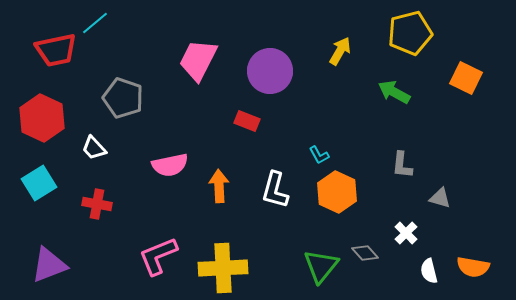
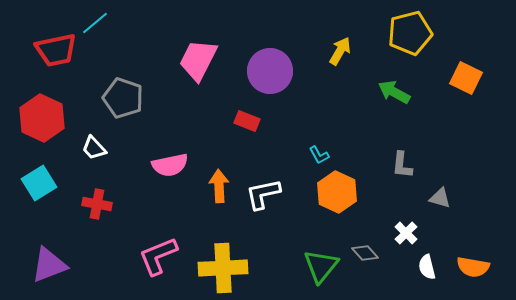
white L-shape: moved 12 px left, 4 px down; rotated 63 degrees clockwise
white semicircle: moved 2 px left, 4 px up
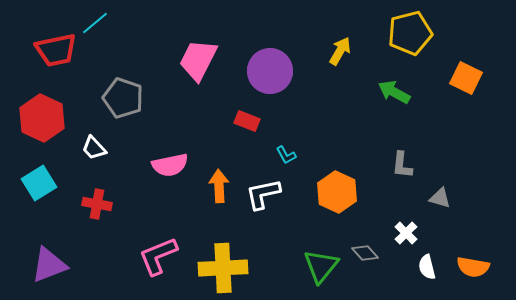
cyan L-shape: moved 33 px left
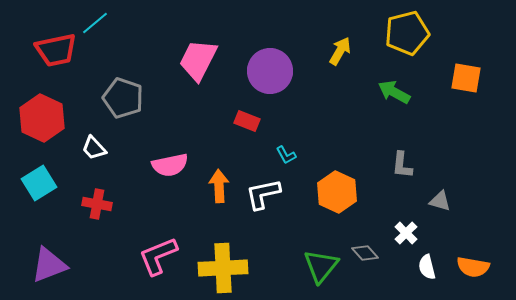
yellow pentagon: moved 3 px left
orange square: rotated 16 degrees counterclockwise
gray triangle: moved 3 px down
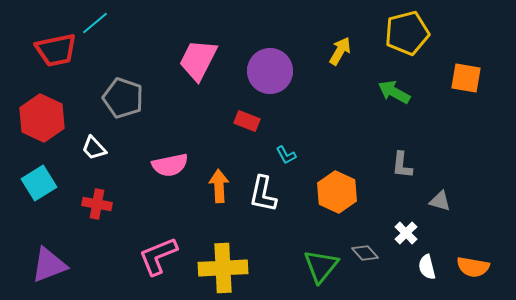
white L-shape: rotated 66 degrees counterclockwise
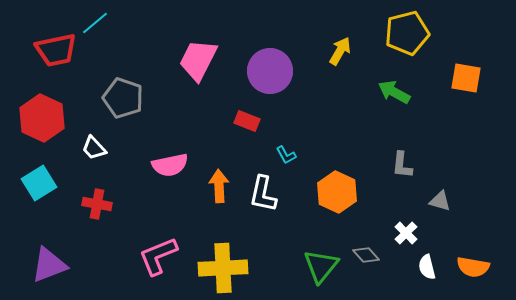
gray diamond: moved 1 px right, 2 px down
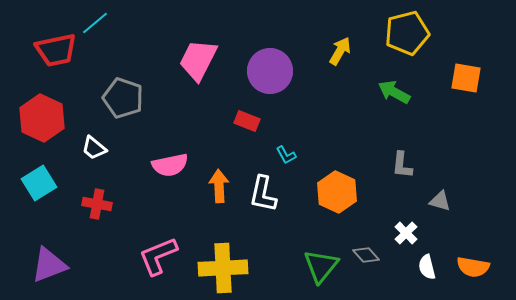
white trapezoid: rotated 8 degrees counterclockwise
